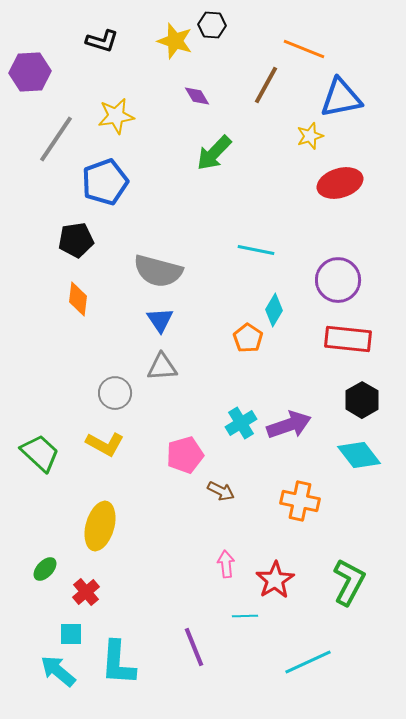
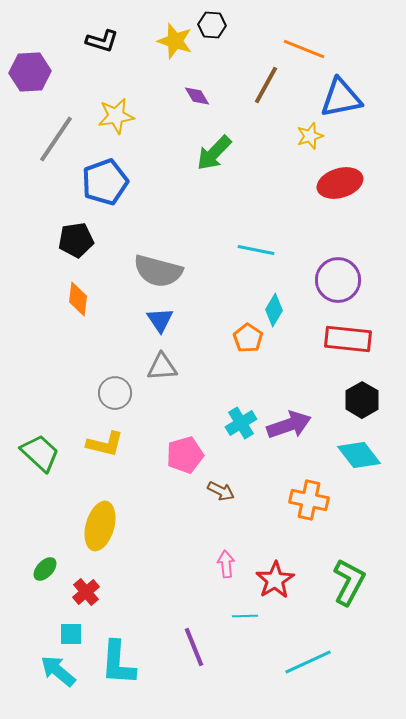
yellow L-shape at (105, 444): rotated 15 degrees counterclockwise
orange cross at (300, 501): moved 9 px right, 1 px up
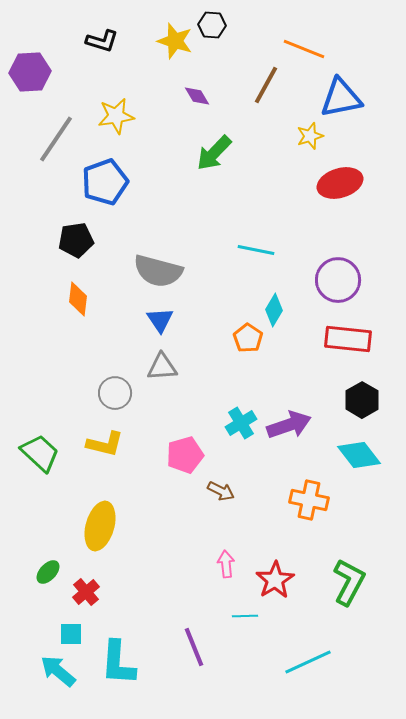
green ellipse at (45, 569): moved 3 px right, 3 px down
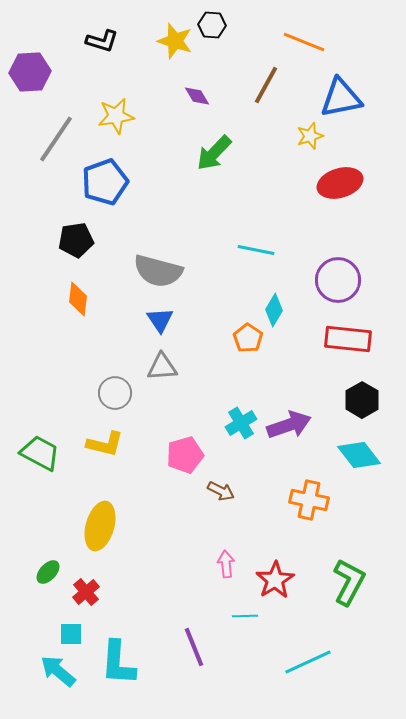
orange line at (304, 49): moved 7 px up
green trapezoid at (40, 453): rotated 15 degrees counterclockwise
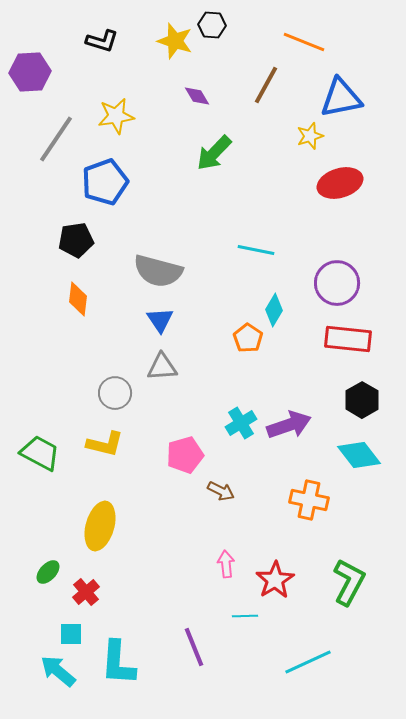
purple circle at (338, 280): moved 1 px left, 3 px down
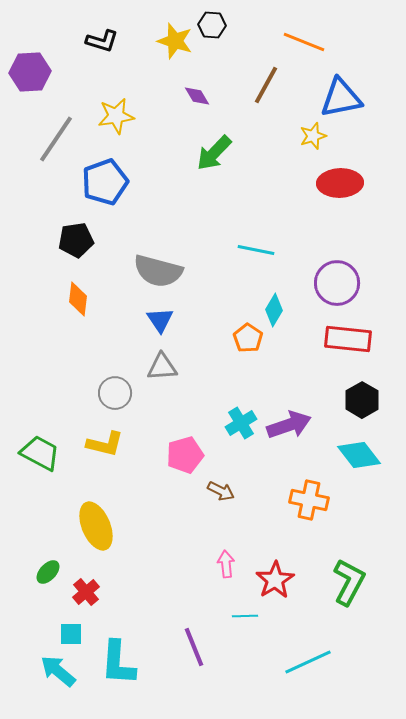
yellow star at (310, 136): moved 3 px right
red ellipse at (340, 183): rotated 15 degrees clockwise
yellow ellipse at (100, 526): moved 4 px left; rotated 39 degrees counterclockwise
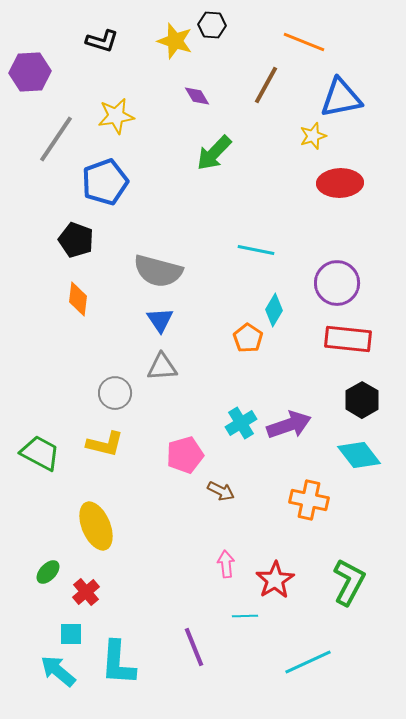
black pentagon at (76, 240): rotated 28 degrees clockwise
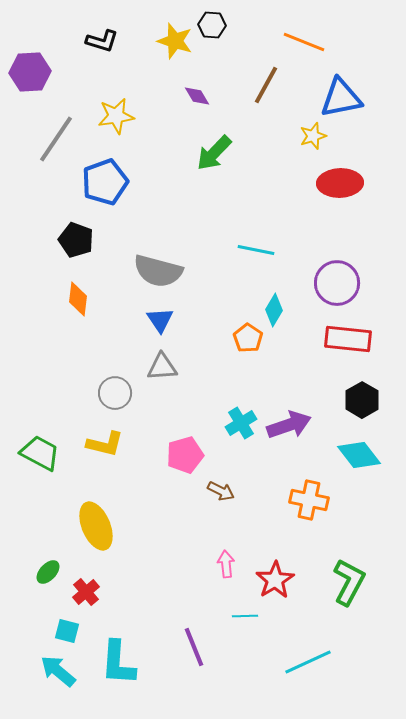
cyan square at (71, 634): moved 4 px left, 3 px up; rotated 15 degrees clockwise
